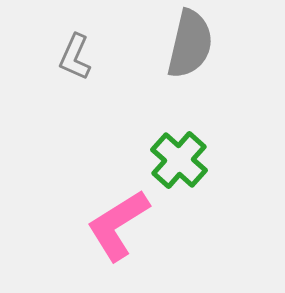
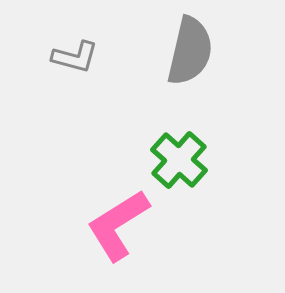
gray semicircle: moved 7 px down
gray L-shape: rotated 99 degrees counterclockwise
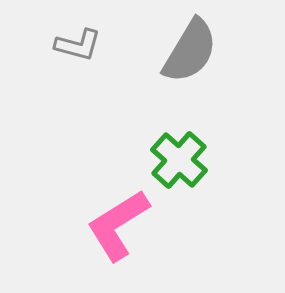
gray semicircle: rotated 18 degrees clockwise
gray L-shape: moved 3 px right, 12 px up
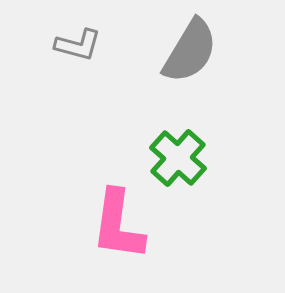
green cross: moved 1 px left, 2 px up
pink L-shape: rotated 50 degrees counterclockwise
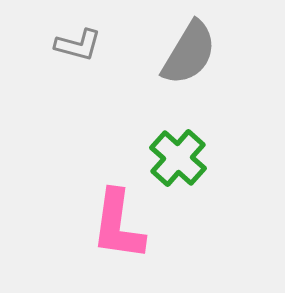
gray semicircle: moved 1 px left, 2 px down
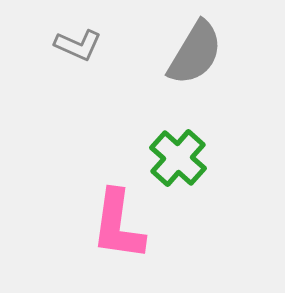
gray L-shape: rotated 9 degrees clockwise
gray semicircle: moved 6 px right
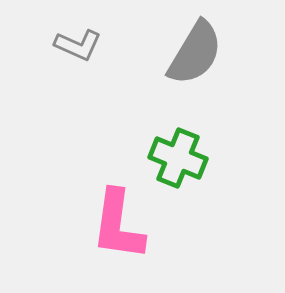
green cross: rotated 20 degrees counterclockwise
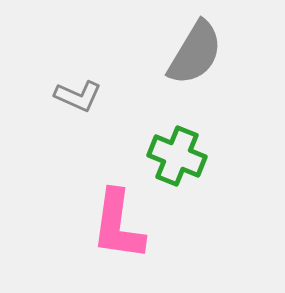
gray L-shape: moved 51 px down
green cross: moved 1 px left, 2 px up
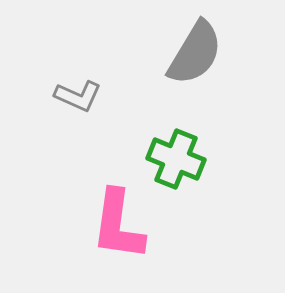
green cross: moved 1 px left, 3 px down
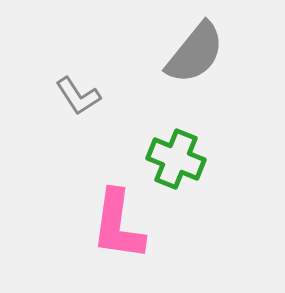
gray semicircle: rotated 8 degrees clockwise
gray L-shape: rotated 33 degrees clockwise
